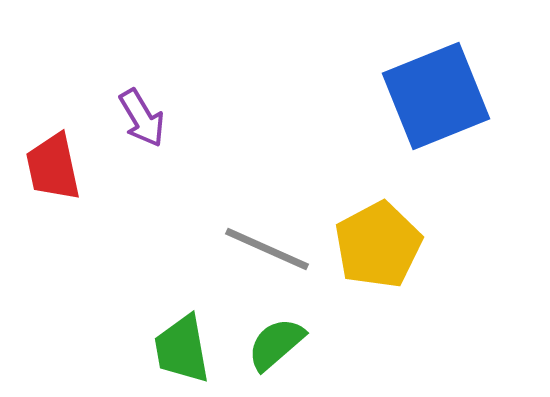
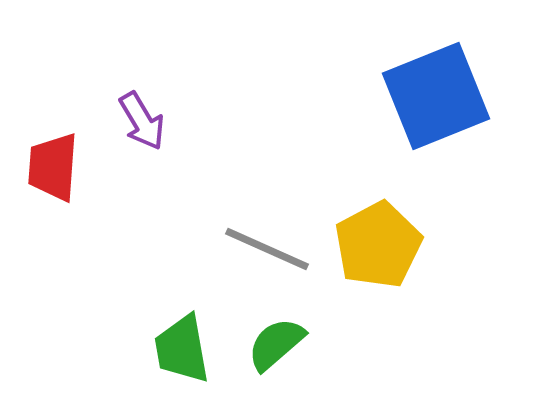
purple arrow: moved 3 px down
red trapezoid: rotated 16 degrees clockwise
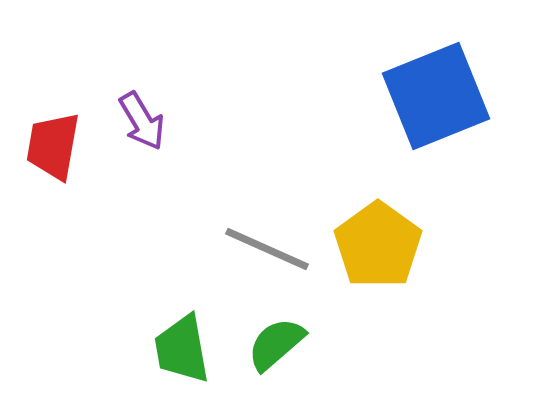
red trapezoid: moved 21 px up; rotated 6 degrees clockwise
yellow pentagon: rotated 8 degrees counterclockwise
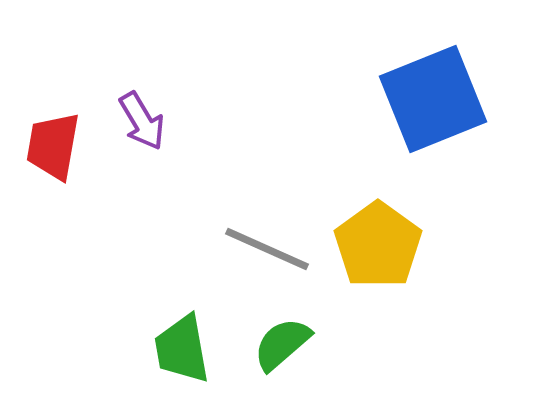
blue square: moved 3 px left, 3 px down
green semicircle: moved 6 px right
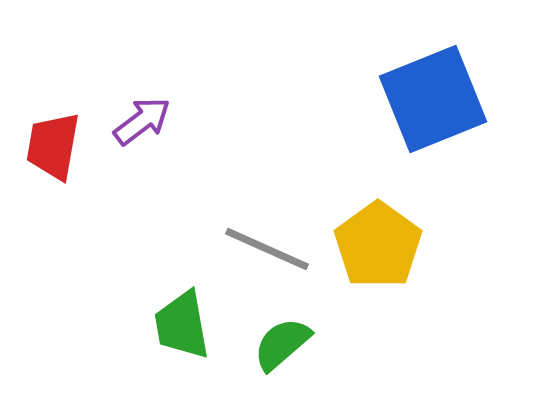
purple arrow: rotated 96 degrees counterclockwise
green trapezoid: moved 24 px up
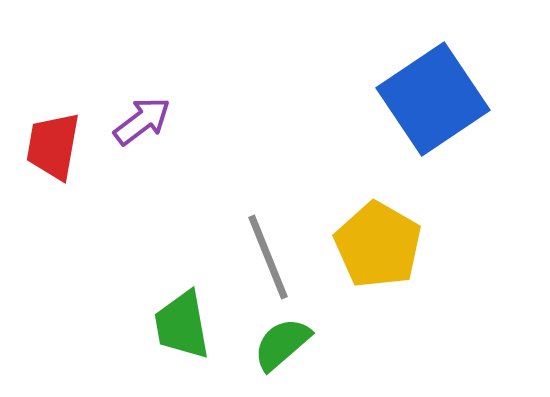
blue square: rotated 12 degrees counterclockwise
yellow pentagon: rotated 6 degrees counterclockwise
gray line: moved 1 px right, 8 px down; rotated 44 degrees clockwise
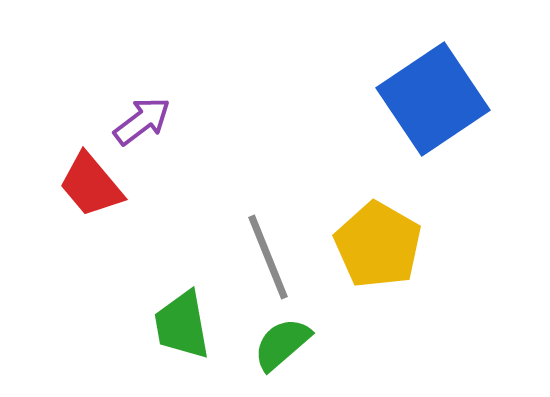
red trapezoid: moved 38 px right, 39 px down; rotated 50 degrees counterclockwise
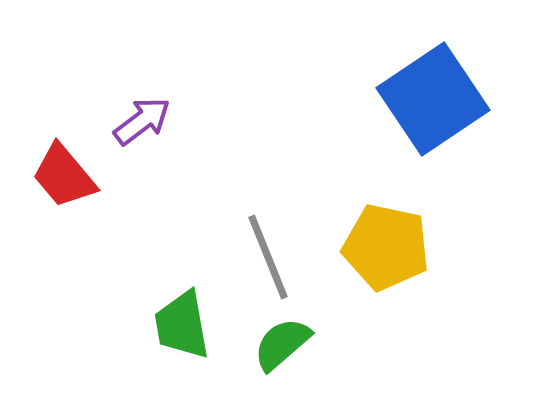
red trapezoid: moved 27 px left, 9 px up
yellow pentagon: moved 8 px right, 2 px down; rotated 18 degrees counterclockwise
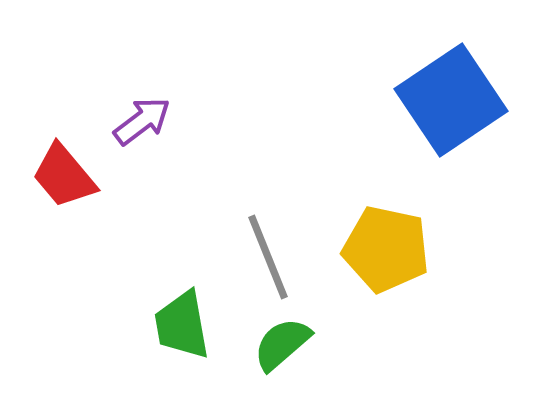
blue square: moved 18 px right, 1 px down
yellow pentagon: moved 2 px down
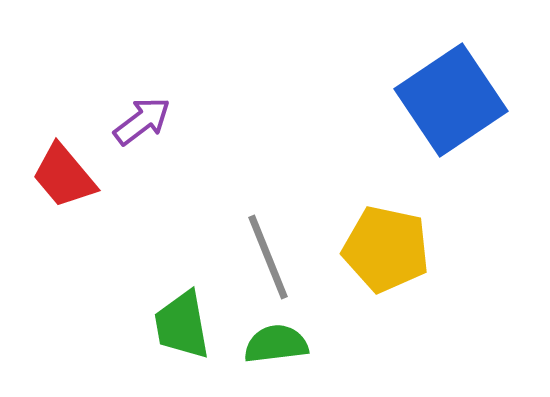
green semicircle: moved 6 px left; rotated 34 degrees clockwise
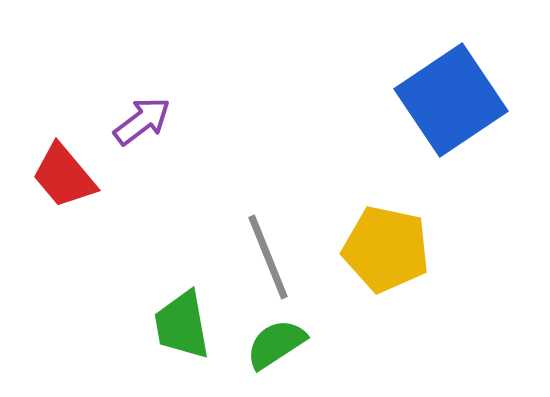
green semicircle: rotated 26 degrees counterclockwise
